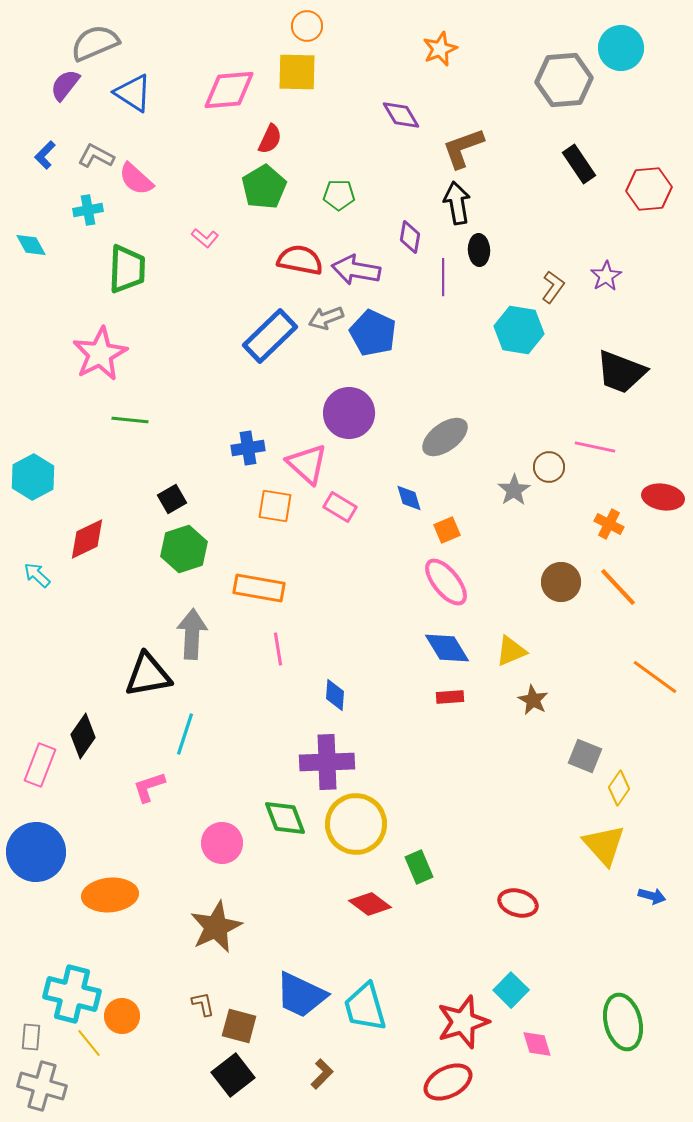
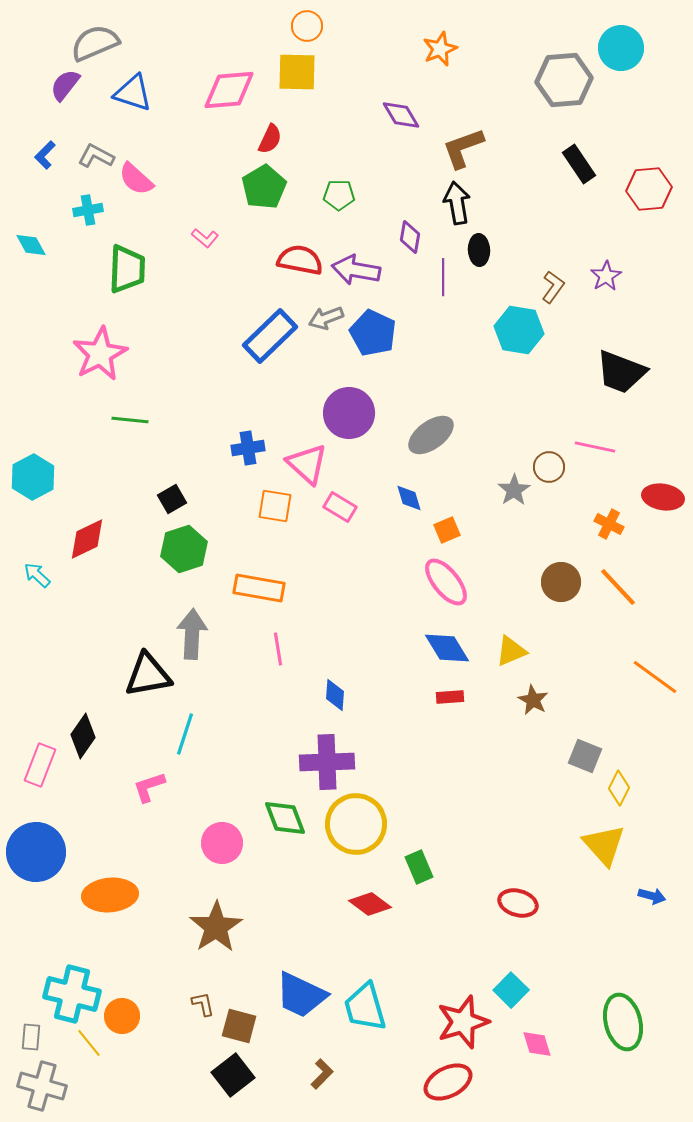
blue triangle at (133, 93): rotated 15 degrees counterclockwise
gray ellipse at (445, 437): moved 14 px left, 2 px up
yellow diamond at (619, 788): rotated 8 degrees counterclockwise
brown star at (216, 927): rotated 8 degrees counterclockwise
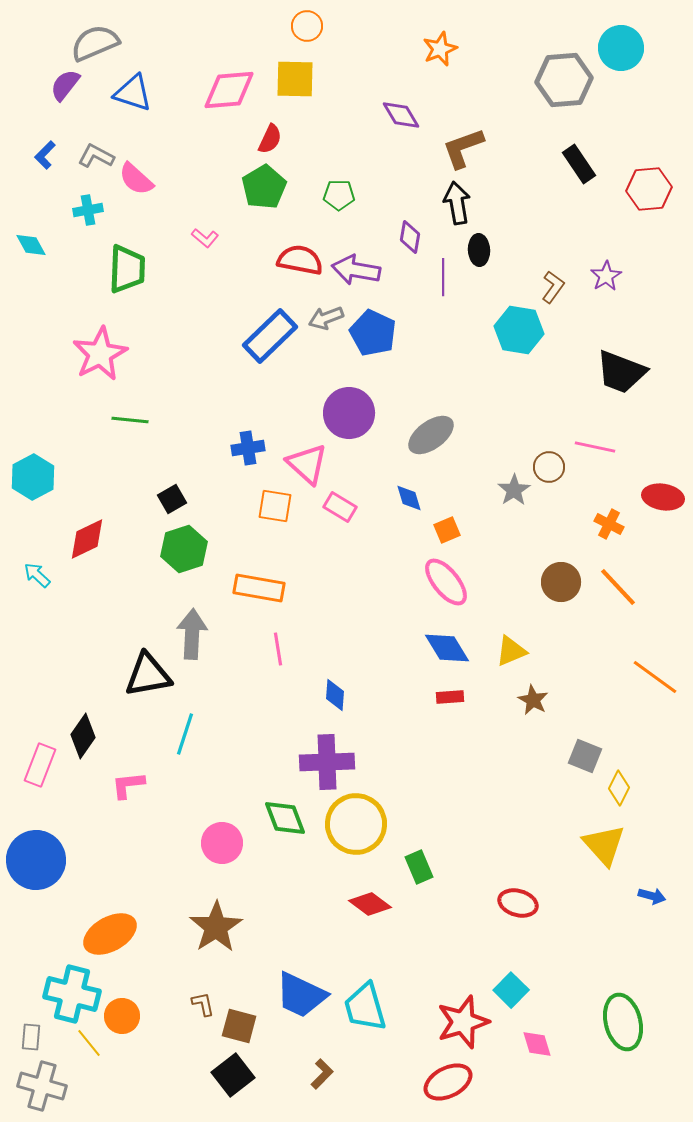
yellow square at (297, 72): moved 2 px left, 7 px down
pink L-shape at (149, 787): moved 21 px left, 2 px up; rotated 12 degrees clockwise
blue circle at (36, 852): moved 8 px down
orange ellipse at (110, 895): moved 39 px down; rotated 24 degrees counterclockwise
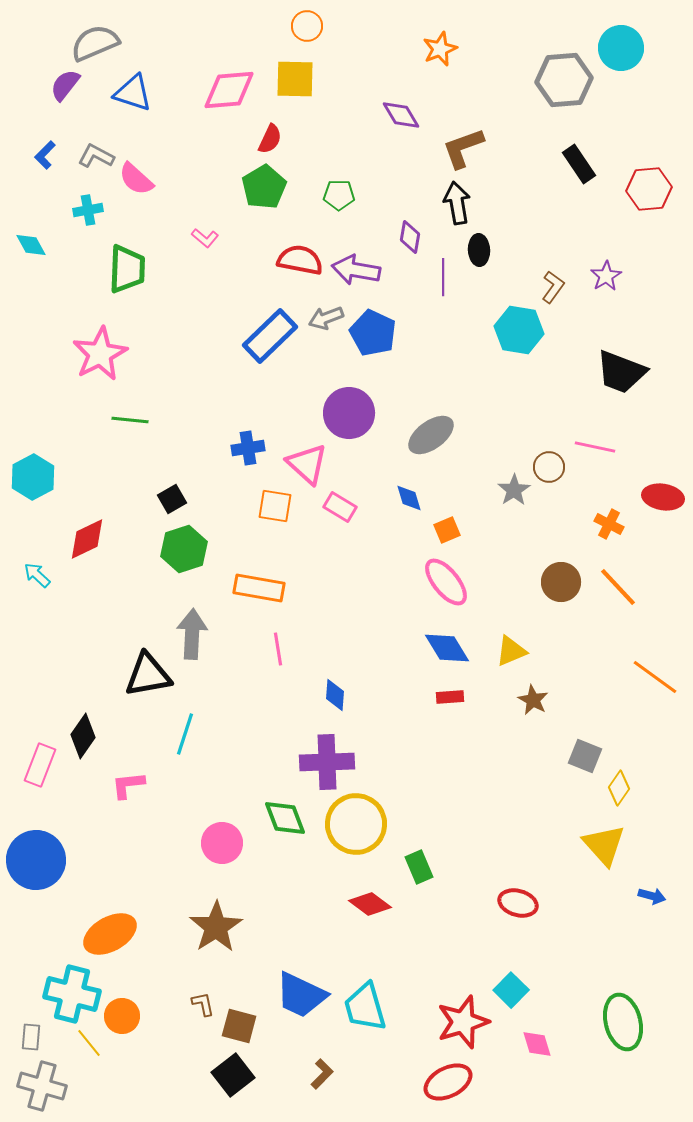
yellow diamond at (619, 788): rotated 8 degrees clockwise
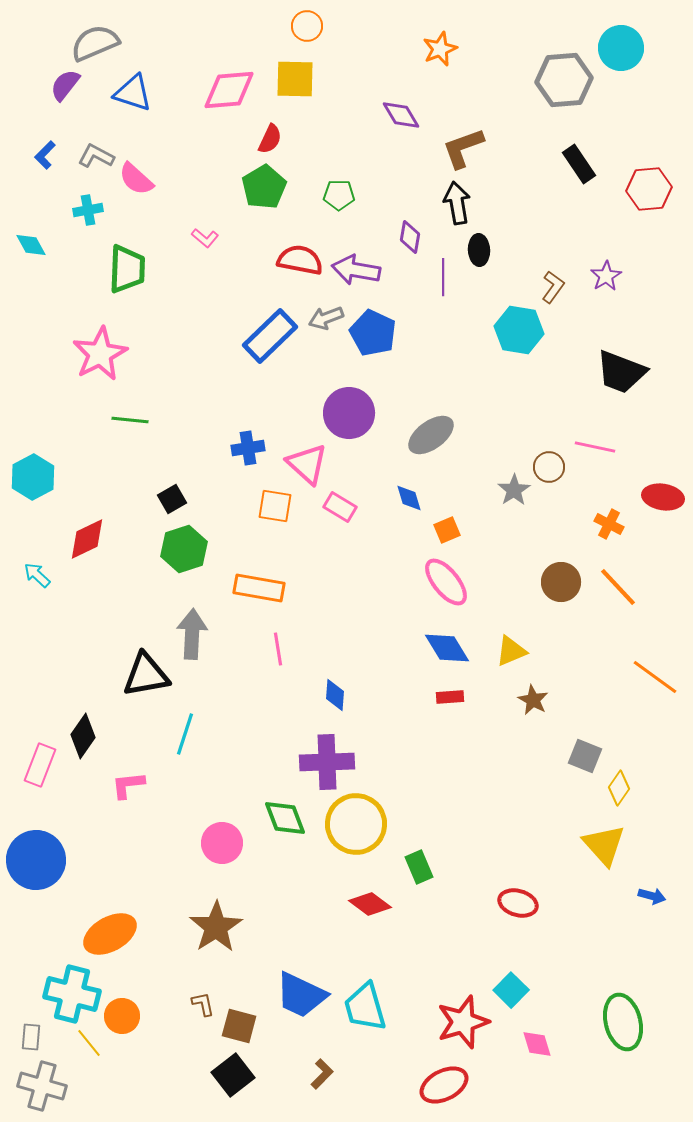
black triangle at (148, 675): moved 2 px left
red ellipse at (448, 1082): moved 4 px left, 3 px down
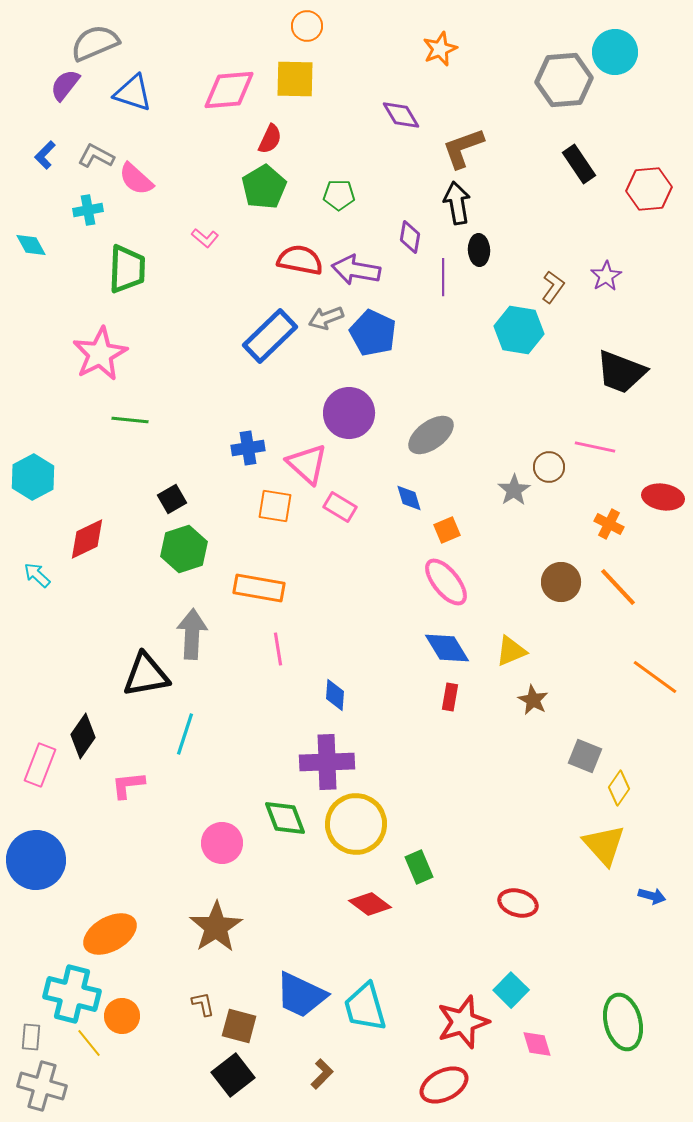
cyan circle at (621, 48): moved 6 px left, 4 px down
red rectangle at (450, 697): rotated 76 degrees counterclockwise
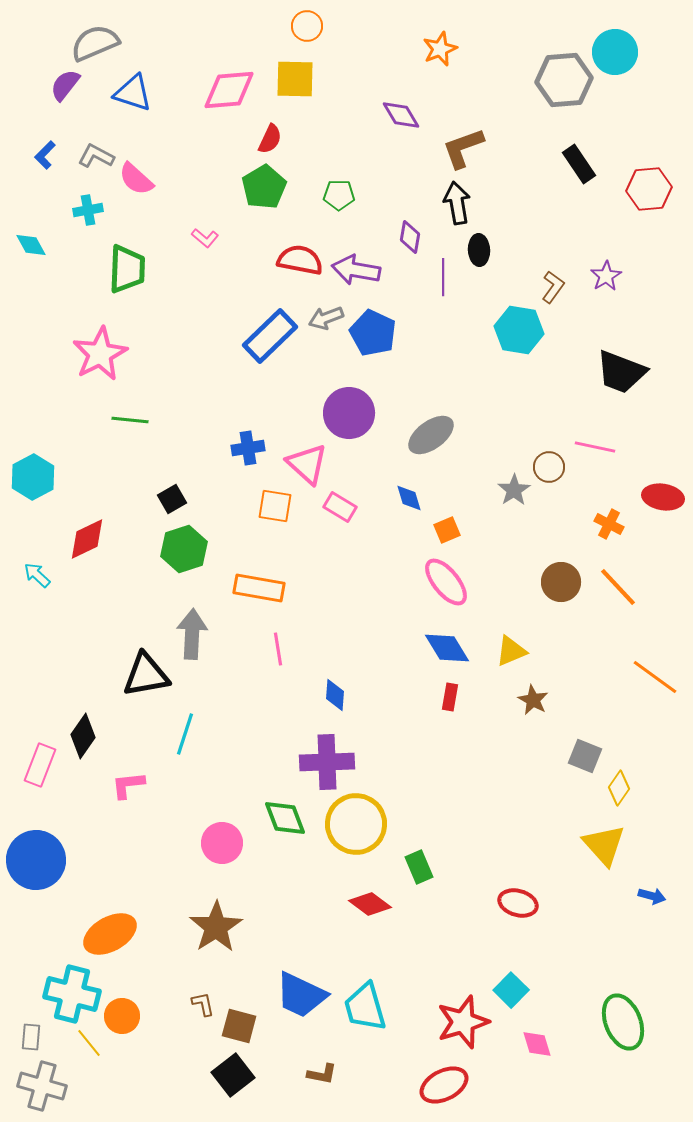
green ellipse at (623, 1022): rotated 8 degrees counterclockwise
brown L-shape at (322, 1074): rotated 56 degrees clockwise
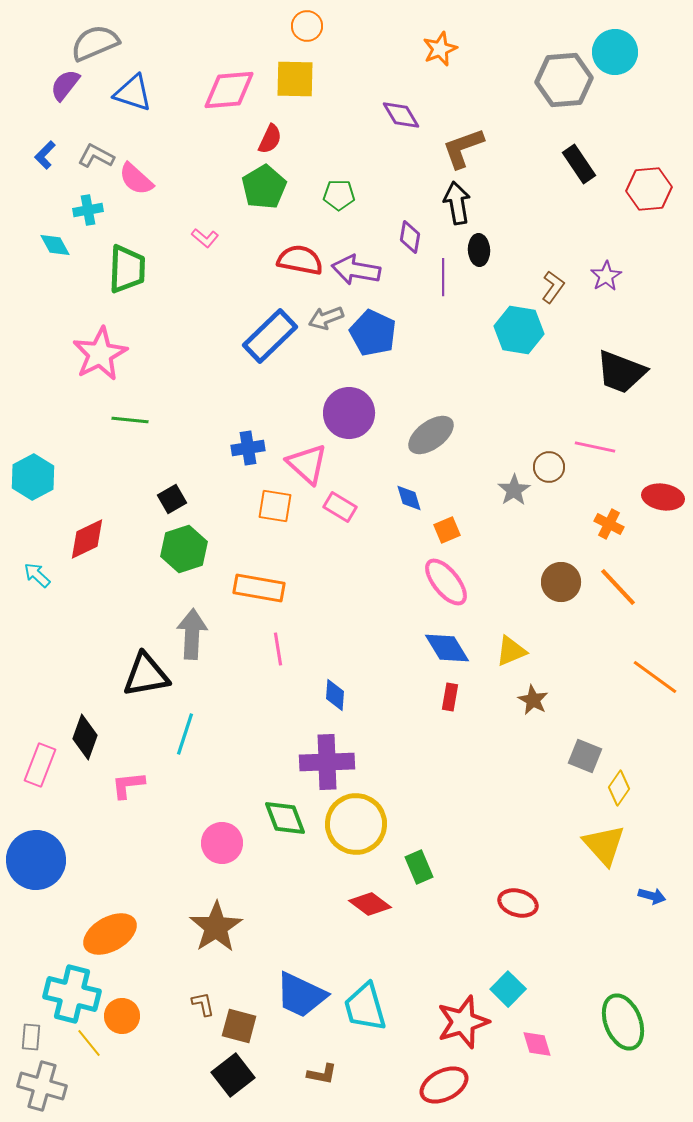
cyan diamond at (31, 245): moved 24 px right
black diamond at (83, 736): moved 2 px right, 1 px down; rotated 15 degrees counterclockwise
cyan square at (511, 990): moved 3 px left, 1 px up
